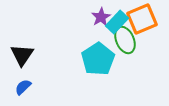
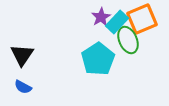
green ellipse: moved 3 px right
blue semicircle: rotated 108 degrees counterclockwise
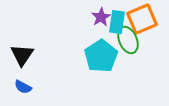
cyan rectangle: rotated 35 degrees counterclockwise
cyan pentagon: moved 3 px right, 3 px up
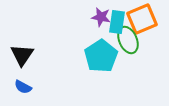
purple star: rotated 30 degrees counterclockwise
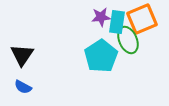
purple star: rotated 18 degrees counterclockwise
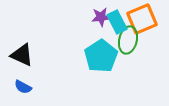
cyan rectangle: rotated 35 degrees counterclockwise
green ellipse: rotated 36 degrees clockwise
black triangle: rotated 40 degrees counterclockwise
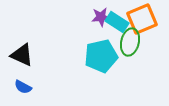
cyan rectangle: rotated 30 degrees counterclockwise
green ellipse: moved 2 px right, 2 px down
cyan pentagon: rotated 20 degrees clockwise
